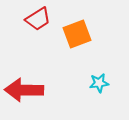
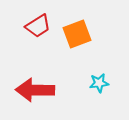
red trapezoid: moved 7 px down
red arrow: moved 11 px right
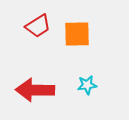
orange square: rotated 20 degrees clockwise
cyan star: moved 12 px left, 2 px down
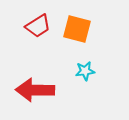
orange square: moved 5 px up; rotated 16 degrees clockwise
cyan star: moved 2 px left, 14 px up
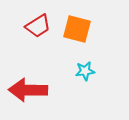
red arrow: moved 7 px left
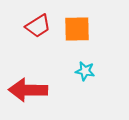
orange square: rotated 16 degrees counterclockwise
cyan star: rotated 18 degrees clockwise
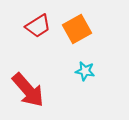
orange square: rotated 28 degrees counterclockwise
red arrow: rotated 132 degrees counterclockwise
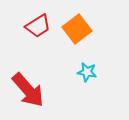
orange square: rotated 8 degrees counterclockwise
cyan star: moved 2 px right, 1 px down
